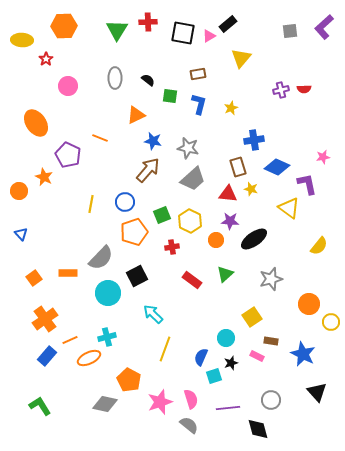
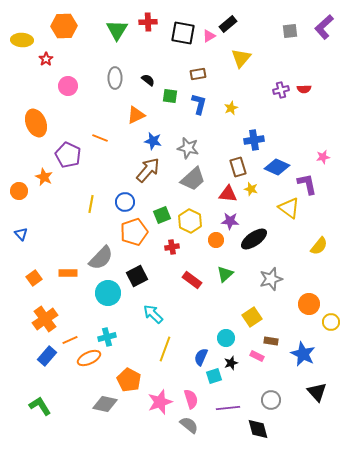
orange ellipse at (36, 123): rotated 12 degrees clockwise
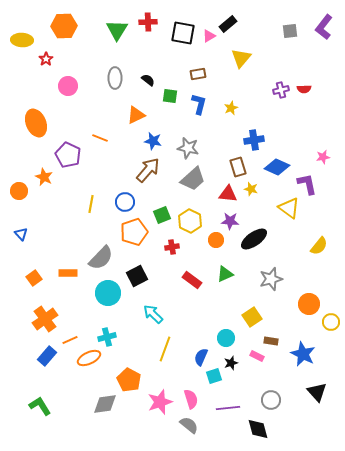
purple L-shape at (324, 27): rotated 10 degrees counterclockwise
green triangle at (225, 274): rotated 18 degrees clockwise
gray diamond at (105, 404): rotated 20 degrees counterclockwise
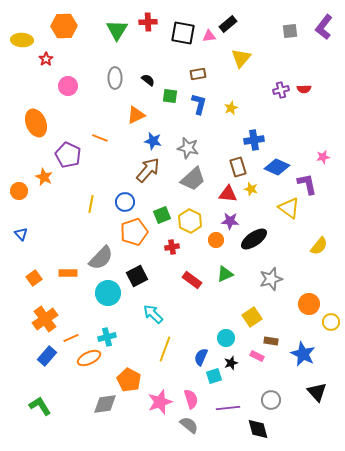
pink triangle at (209, 36): rotated 24 degrees clockwise
orange line at (70, 340): moved 1 px right, 2 px up
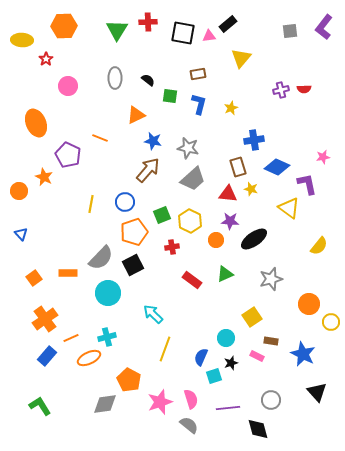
black square at (137, 276): moved 4 px left, 11 px up
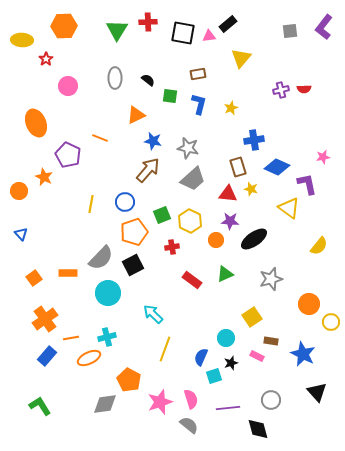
orange line at (71, 338): rotated 14 degrees clockwise
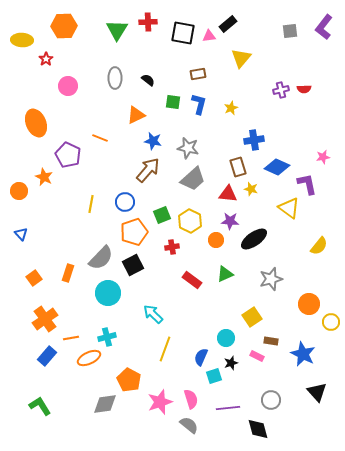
green square at (170, 96): moved 3 px right, 6 px down
orange rectangle at (68, 273): rotated 72 degrees counterclockwise
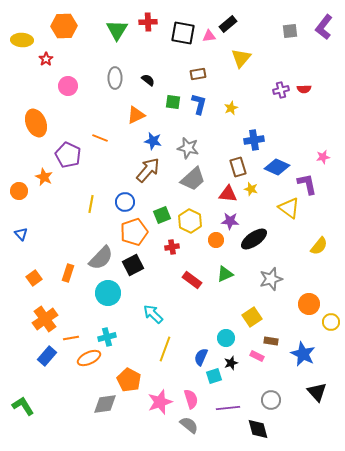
green L-shape at (40, 406): moved 17 px left
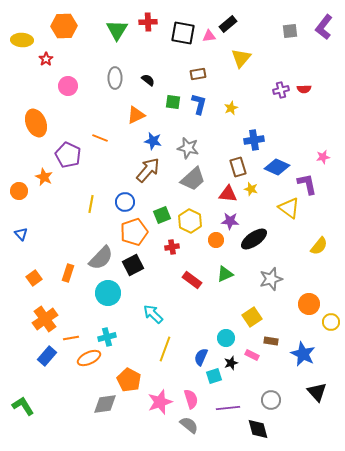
pink rectangle at (257, 356): moved 5 px left, 1 px up
